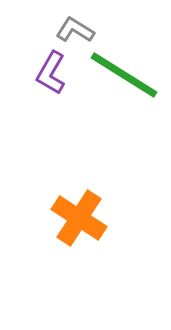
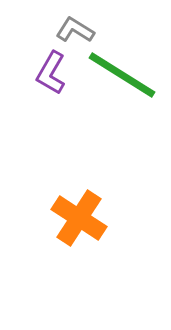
green line: moved 2 px left
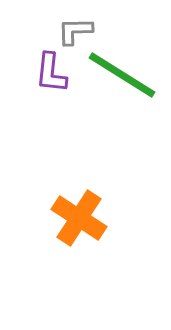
gray L-shape: moved 1 px down; rotated 33 degrees counterclockwise
purple L-shape: rotated 24 degrees counterclockwise
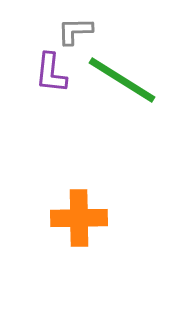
green line: moved 5 px down
orange cross: rotated 34 degrees counterclockwise
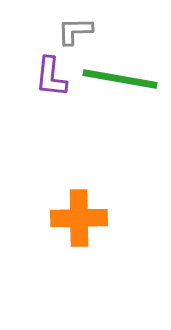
purple L-shape: moved 4 px down
green line: moved 2 px left, 1 px up; rotated 22 degrees counterclockwise
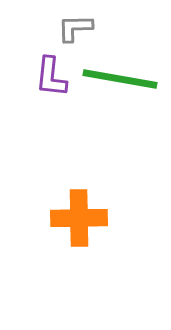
gray L-shape: moved 3 px up
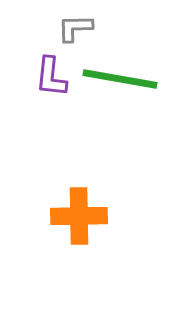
orange cross: moved 2 px up
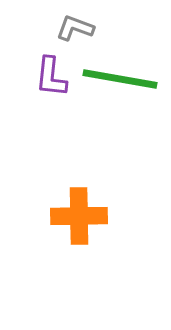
gray L-shape: rotated 21 degrees clockwise
